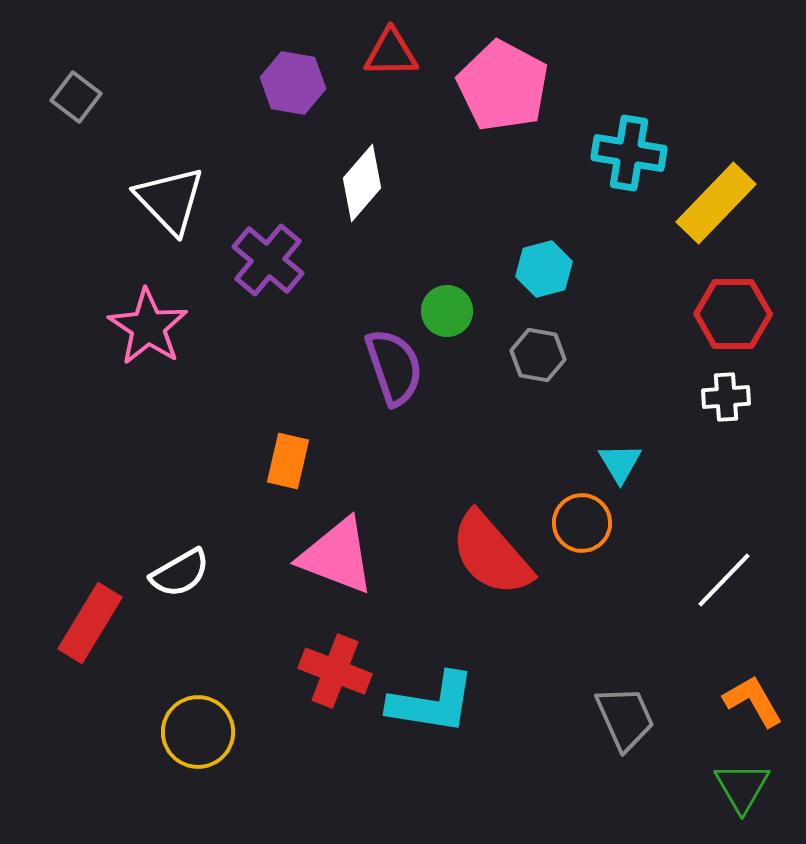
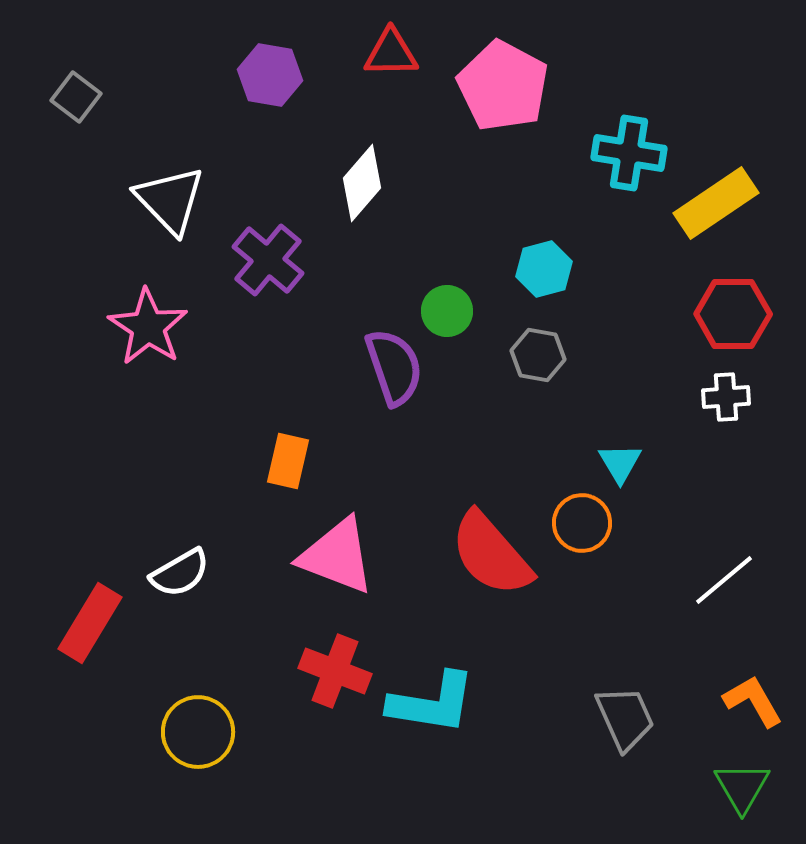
purple hexagon: moved 23 px left, 8 px up
yellow rectangle: rotated 12 degrees clockwise
white line: rotated 6 degrees clockwise
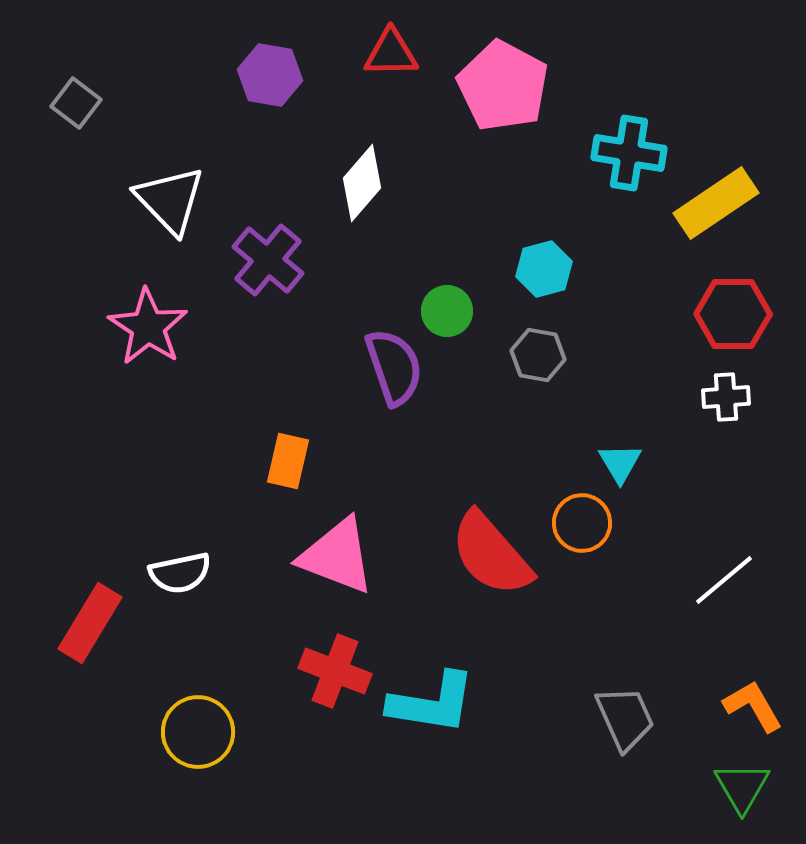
gray square: moved 6 px down
white semicircle: rotated 18 degrees clockwise
orange L-shape: moved 5 px down
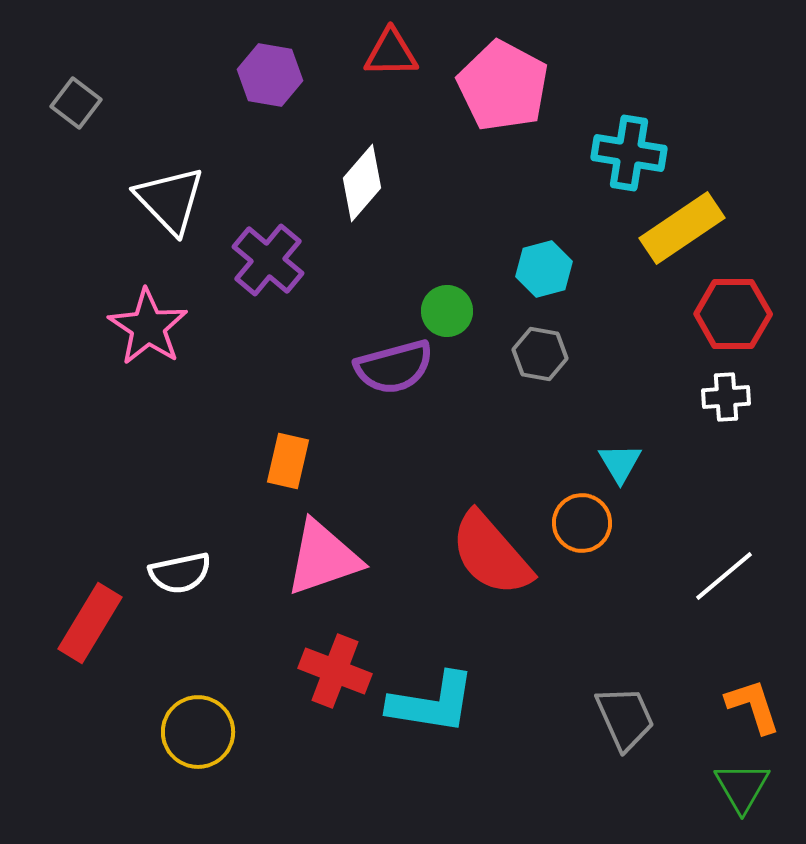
yellow rectangle: moved 34 px left, 25 px down
gray hexagon: moved 2 px right, 1 px up
purple semicircle: rotated 94 degrees clockwise
pink triangle: moved 14 px left, 2 px down; rotated 40 degrees counterclockwise
white line: moved 4 px up
orange L-shape: rotated 12 degrees clockwise
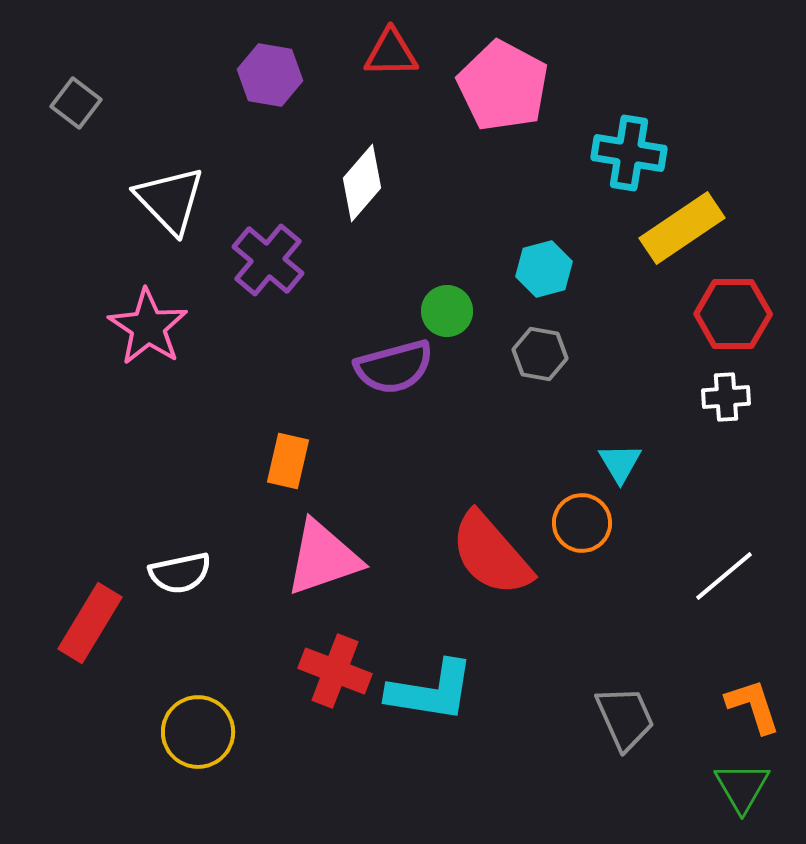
cyan L-shape: moved 1 px left, 12 px up
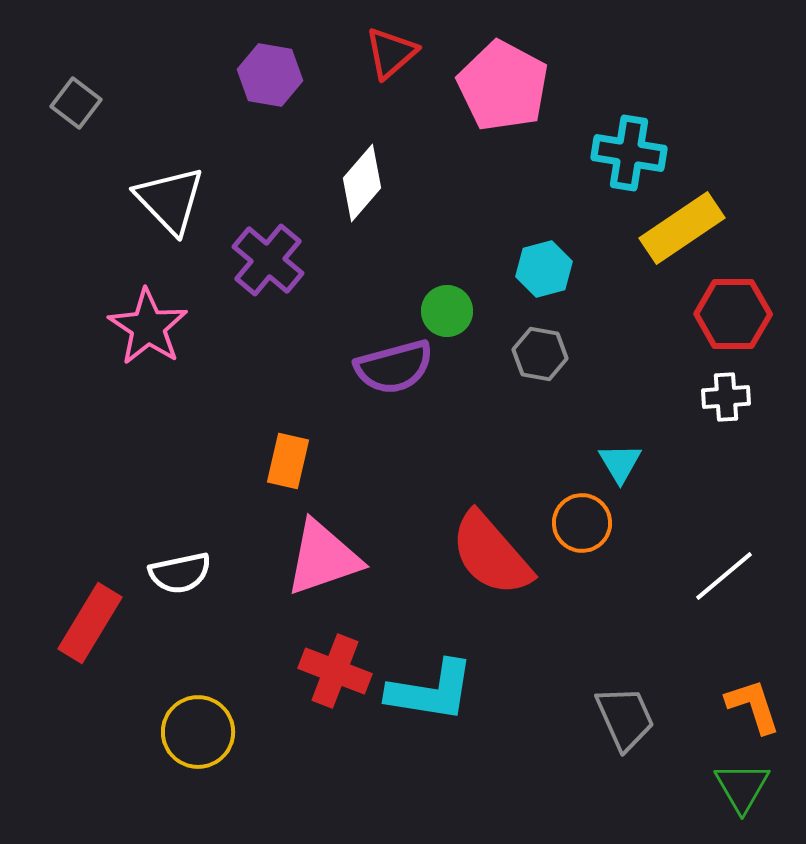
red triangle: rotated 40 degrees counterclockwise
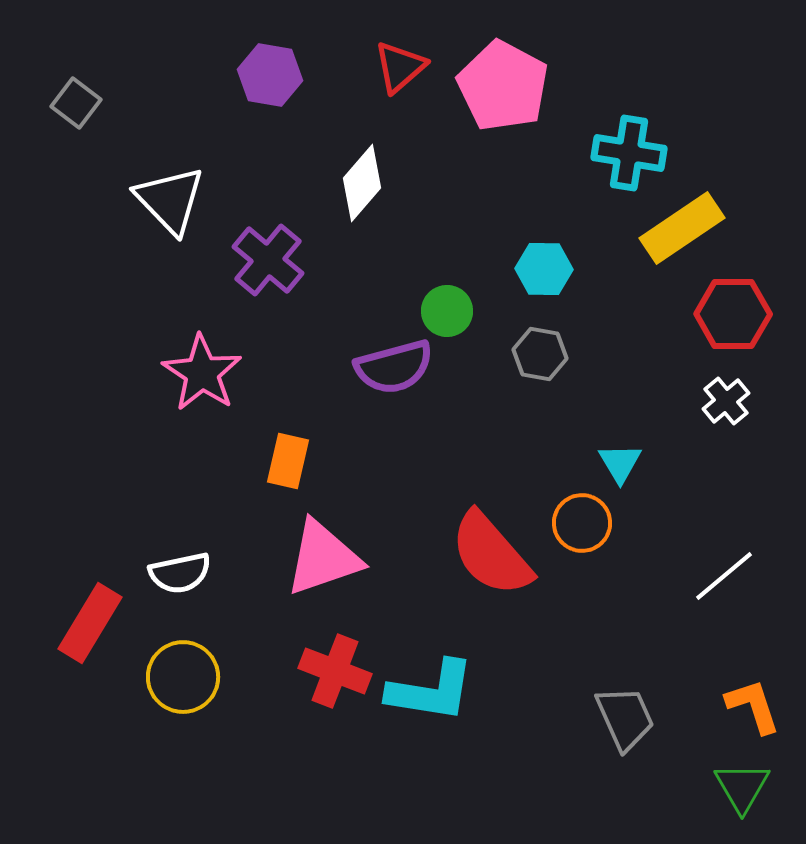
red triangle: moved 9 px right, 14 px down
cyan hexagon: rotated 16 degrees clockwise
pink star: moved 54 px right, 46 px down
white cross: moved 4 px down; rotated 36 degrees counterclockwise
yellow circle: moved 15 px left, 55 px up
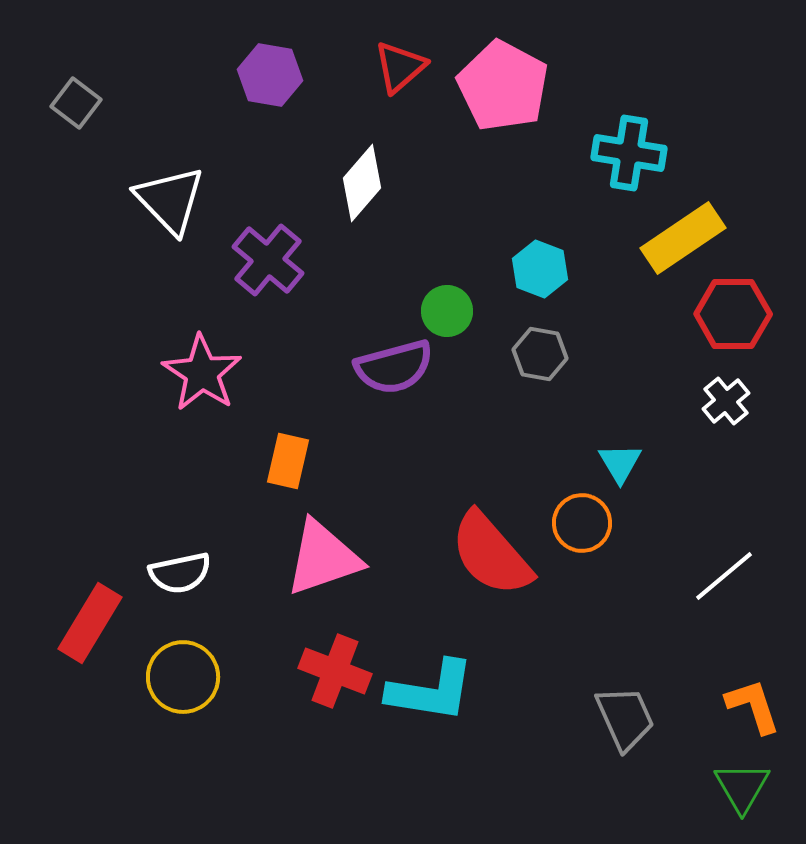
yellow rectangle: moved 1 px right, 10 px down
cyan hexagon: moved 4 px left; rotated 20 degrees clockwise
